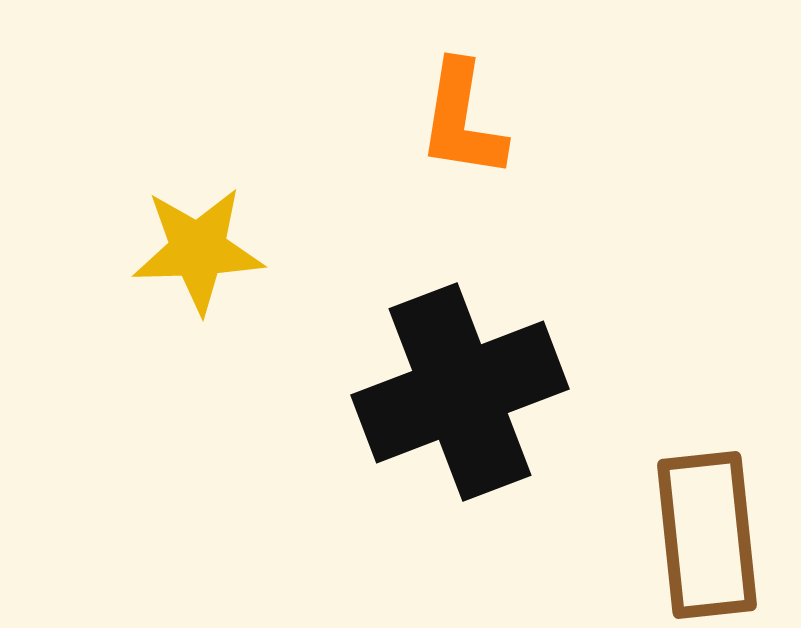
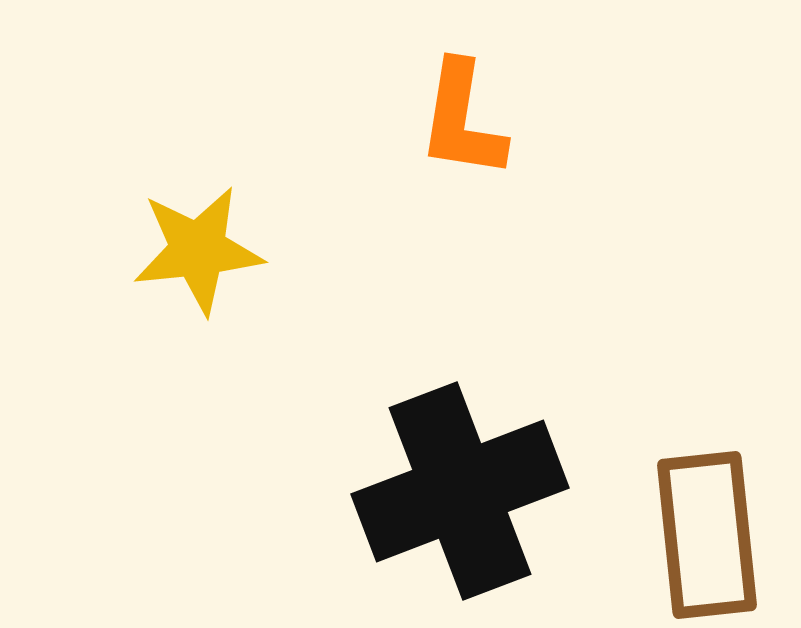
yellow star: rotated 4 degrees counterclockwise
black cross: moved 99 px down
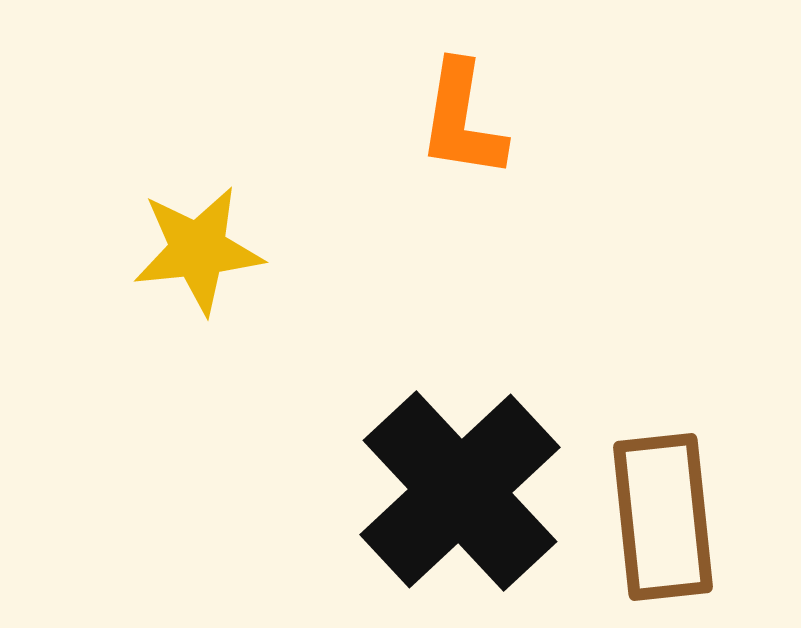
black cross: rotated 22 degrees counterclockwise
brown rectangle: moved 44 px left, 18 px up
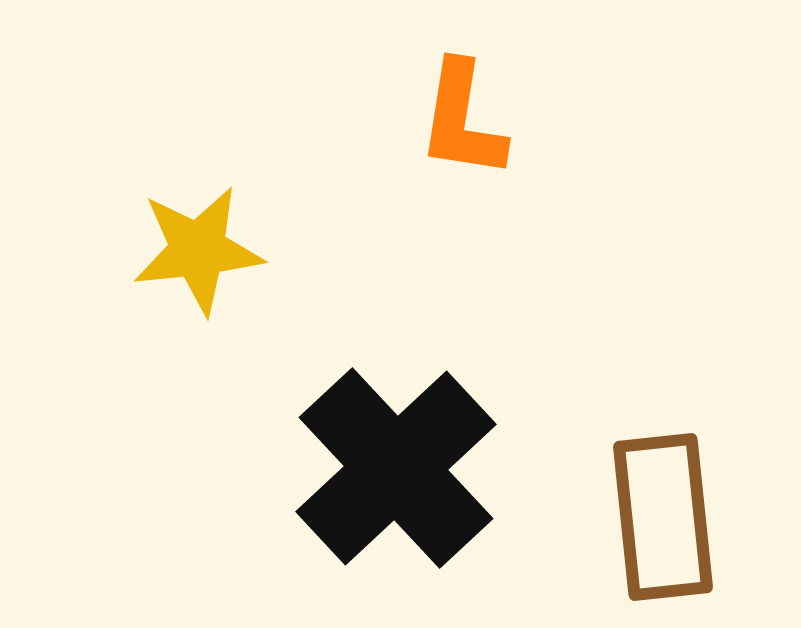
black cross: moved 64 px left, 23 px up
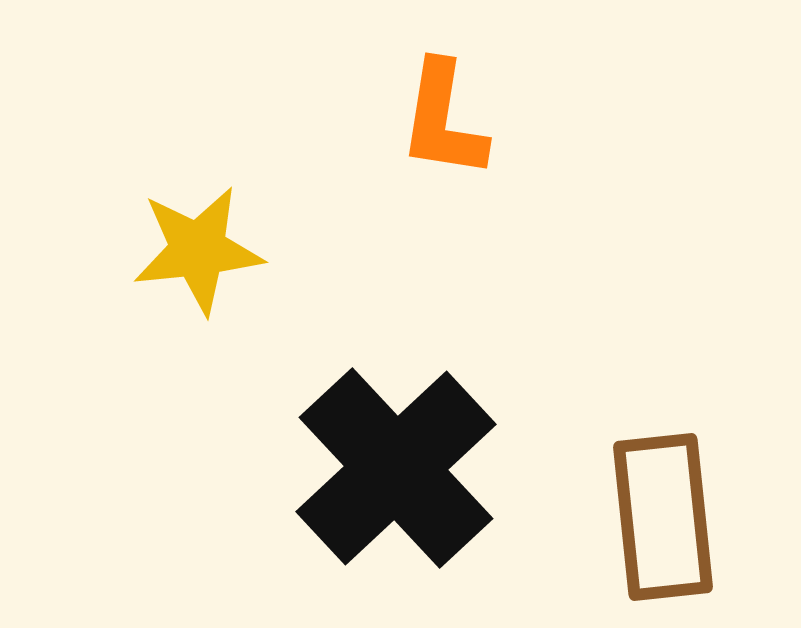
orange L-shape: moved 19 px left
